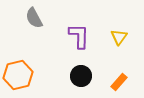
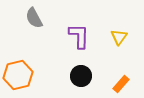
orange rectangle: moved 2 px right, 2 px down
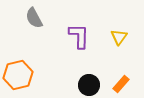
black circle: moved 8 px right, 9 px down
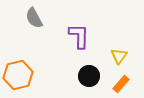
yellow triangle: moved 19 px down
black circle: moved 9 px up
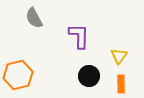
orange rectangle: rotated 42 degrees counterclockwise
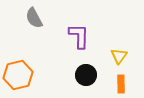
black circle: moved 3 px left, 1 px up
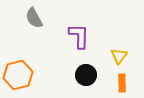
orange rectangle: moved 1 px right, 1 px up
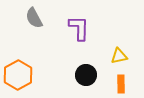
purple L-shape: moved 8 px up
yellow triangle: rotated 42 degrees clockwise
orange hexagon: rotated 16 degrees counterclockwise
orange rectangle: moved 1 px left, 1 px down
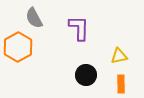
orange hexagon: moved 28 px up
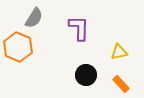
gray semicircle: rotated 120 degrees counterclockwise
orange hexagon: rotated 8 degrees counterclockwise
yellow triangle: moved 4 px up
orange rectangle: rotated 42 degrees counterclockwise
